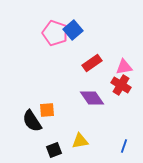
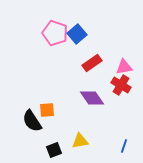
blue square: moved 4 px right, 4 px down
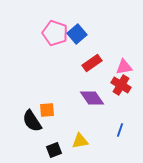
blue line: moved 4 px left, 16 px up
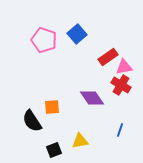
pink pentagon: moved 11 px left, 7 px down
red rectangle: moved 16 px right, 6 px up
orange square: moved 5 px right, 3 px up
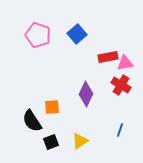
pink pentagon: moved 6 px left, 5 px up
red rectangle: rotated 24 degrees clockwise
pink triangle: moved 1 px right, 4 px up
purple diamond: moved 6 px left, 4 px up; rotated 60 degrees clockwise
yellow triangle: rotated 24 degrees counterclockwise
black square: moved 3 px left, 8 px up
